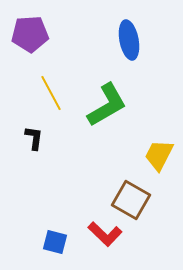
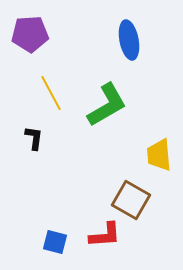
yellow trapezoid: rotated 32 degrees counterclockwise
red L-shape: moved 1 px down; rotated 48 degrees counterclockwise
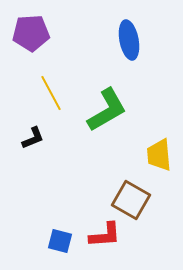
purple pentagon: moved 1 px right, 1 px up
green L-shape: moved 5 px down
black L-shape: moved 1 px left; rotated 60 degrees clockwise
blue square: moved 5 px right, 1 px up
